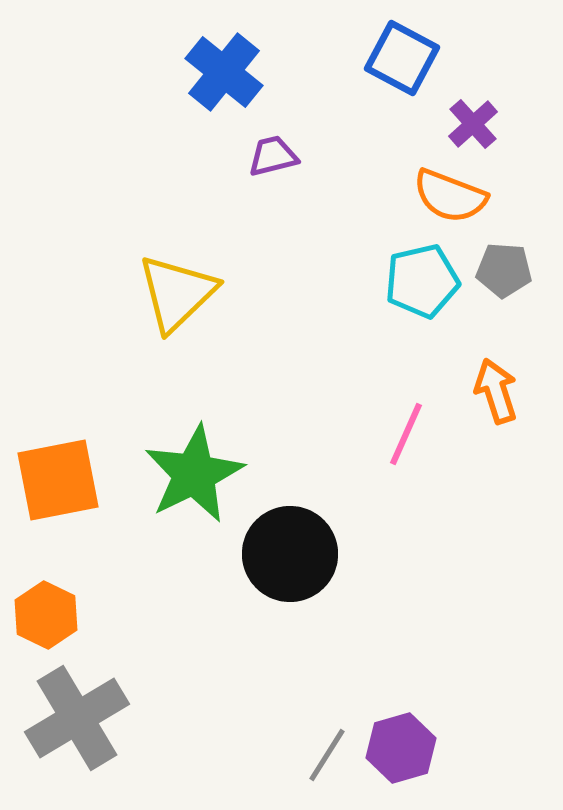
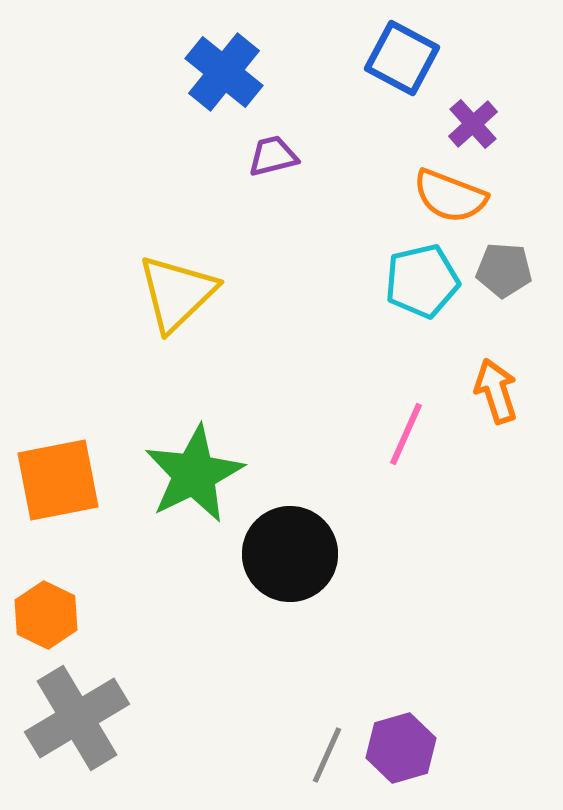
gray line: rotated 8 degrees counterclockwise
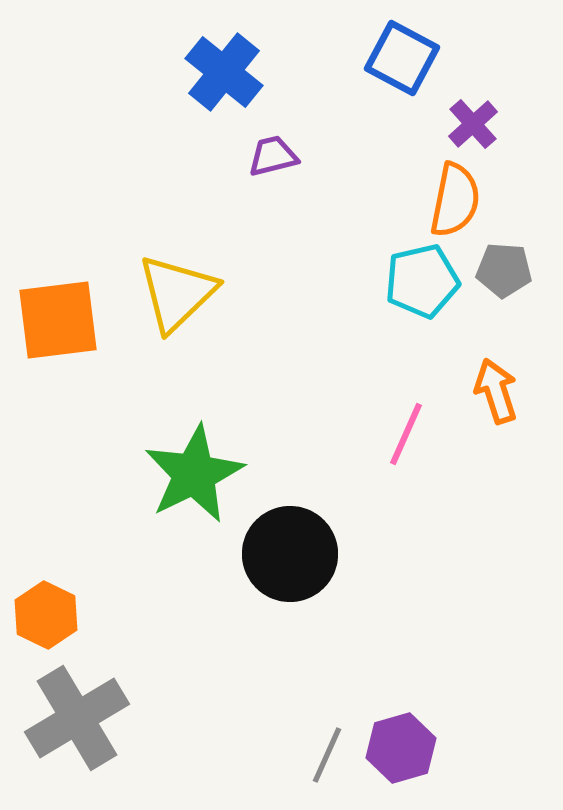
orange semicircle: moved 5 px right, 4 px down; rotated 100 degrees counterclockwise
orange square: moved 160 px up; rotated 4 degrees clockwise
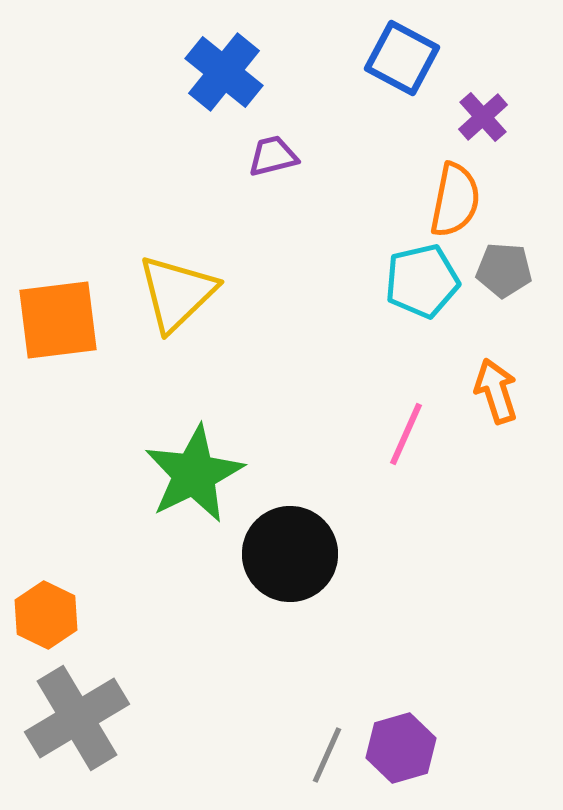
purple cross: moved 10 px right, 7 px up
